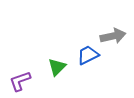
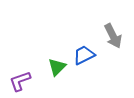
gray arrow: rotated 75 degrees clockwise
blue trapezoid: moved 4 px left
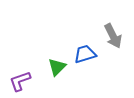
blue trapezoid: moved 1 px right, 1 px up; rotated 10 degrees clockwise
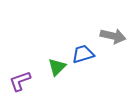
gray arrow: rotated 50 degrees counterclockwise
blue trapezoid: moved 2 px left
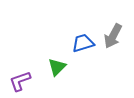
gray arrow: rotated 105 degrees clockwise
blue trapezoid: moved 11 px up
